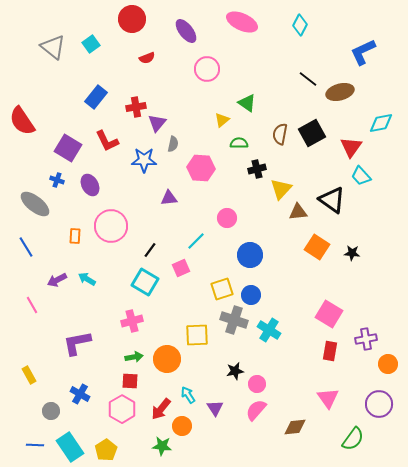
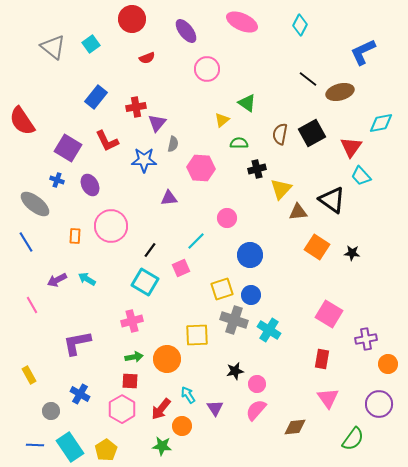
blue line at (26, 247): moved 5 px up
red rectangle at (330, 351): moved 8 px left, 8 px down
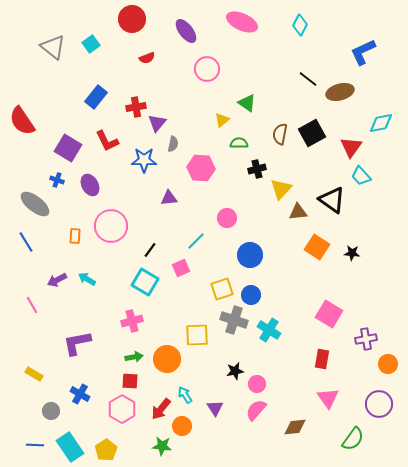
yellow rectangle at (29, 375): moved 5 px right, 1 px up; rotated 30 degrees counterclockwise
cyan arrow at (188, 395): moved 3 px left
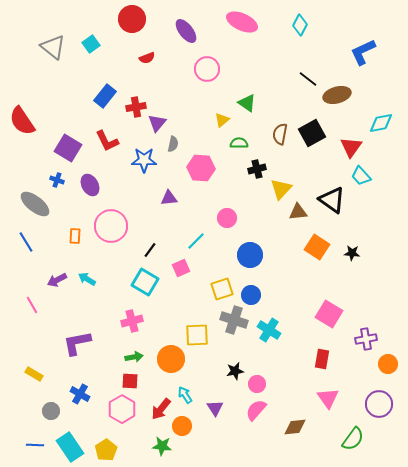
brown ellipse at (340, 92): moved 3 px left, 3 px down
blue rectangle at (96, 97): moved 9 px right, 1 px up
orange circle at (167, 359): moved 4 px right
